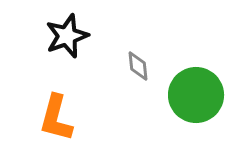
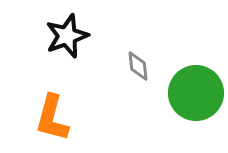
green circle: moved 2 px up
orange L-shape: moved 4 px left
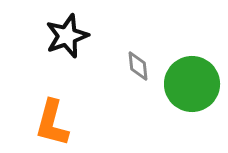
green circle: moved 4 px left, 9 px up
orange L-shape: moved 5 px down
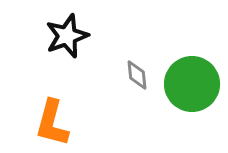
gray diamond: moved 1 px left, 9 px down
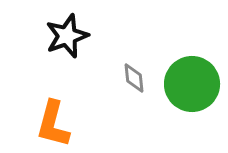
gray diamond: moved 3 px left, 3 px down
orange L-shape: moved 1 px right, 1 px down
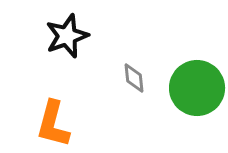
green circle: moved 5 px right, 4 px down
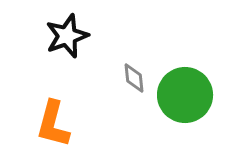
green circle: moved 12 px left, 7 px down
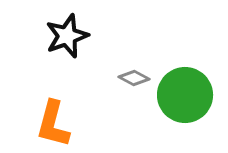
gray diamond: rotated 56 degrees counterclockwise
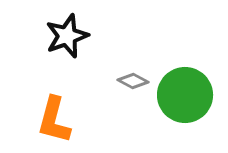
gray diamond: moved 1 px left, 3 px down
orange L-shape: moved 1 px right, 4 px up
